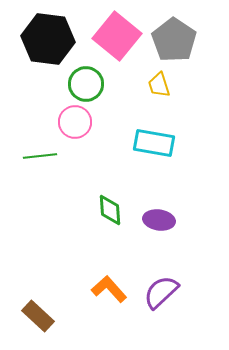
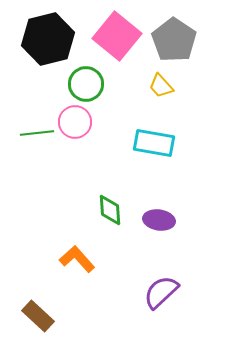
black hexagon: rotated 21 degrees counterclockwise
yellow trapezoid: moved 2 px right, 1 px down; rotated 24 degrees counterclockwise
green line: moved 3 px left, 23 px up
orange L-shape: moved 32 px left, 30 px up
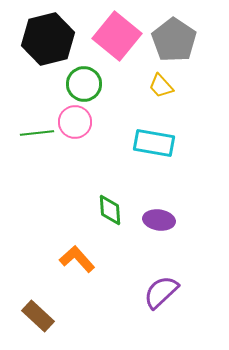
green circle: moved 2 px left
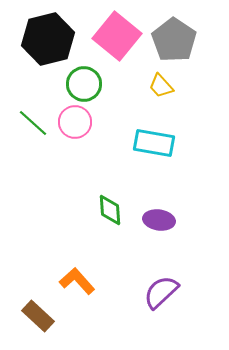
green line: moved 4 px left, 10 px up; rotated 48 degrees clockwise
orange L-shape: moved 22 px down
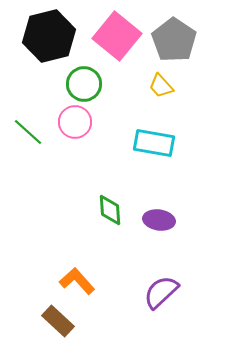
black hexagon: moved 1 px right, 3 px up
green line: moved 5 px left, 9 px down
brown rectangle: moved 20 px right, 5 px down
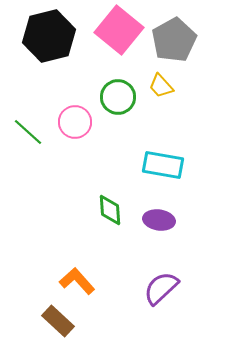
pink square: moved 2 px right, 6 px up
gray pentagon: rotated 9 degrees clockwise
green circle: moved 34 px right, 13 px down
cyan rectangle: moved 9 px right, 22 px down
purple semicircle: moved 4 px up
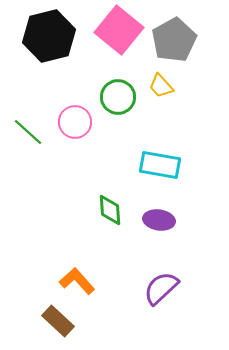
cyan rectangle: moved 3 px left
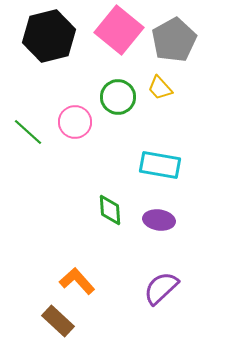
yellow trapezoid: moved 1 px left, 2 px down
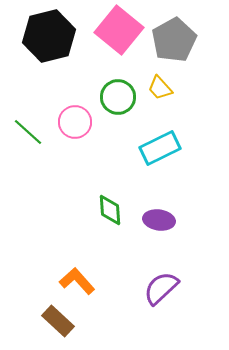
cyan rectangle: moved 17 px up; rotated 36 degrees counterclockwise
